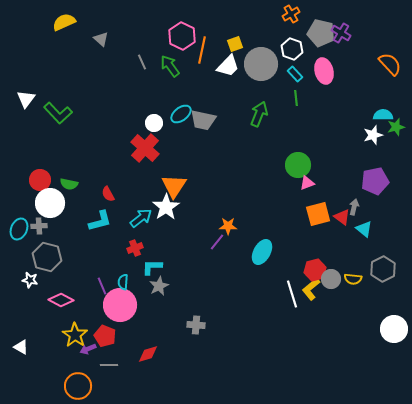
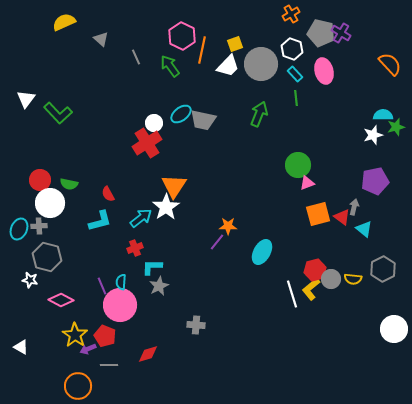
gray line at (142, 62): moved 6 px left, 5 px up
red cross at (145, 148): moved 2 px right, 5 px up; rotated 16 degrees clockwise
cyan semicircle at (123, 282): moved 2 px left
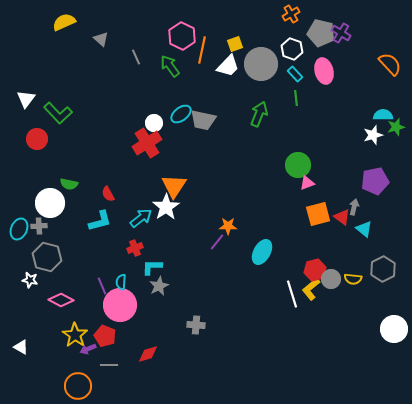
red circle at (40, 180): moved 3 px left, 41 px up
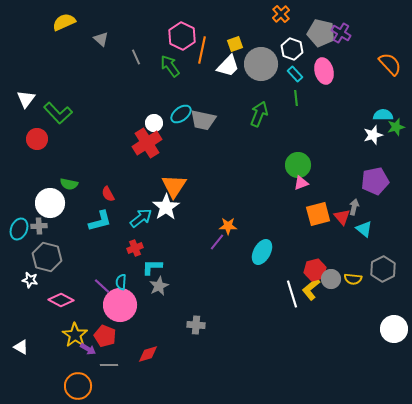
orange cross at (291, 14): moved 10 px left; rotated 12 degrees counterclockwise
pink triangle at (307, 183): moved 6 px left
red triangle at (342, 217): rotated 12 degrees clockwise
purple line at (102, 286): rotated 24 degrees counterclockwise
purple arrow at (88, 349): rotated 126 degrees counterclockwise
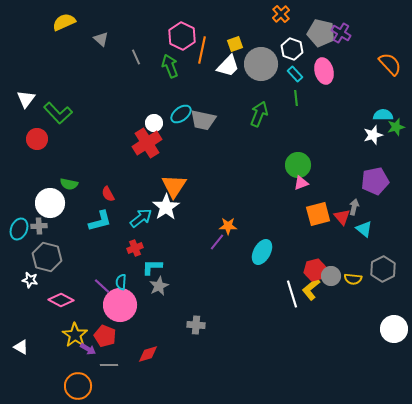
green arrow at (170, 66): rotated 15 degrees clockwise
gray circle at (331, 279): moved 3 px up
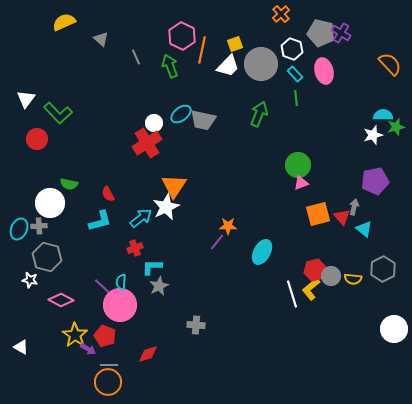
white star at (166, 207): rotated 8 degrees clockwise
orange circle at (78, 386): moved 30 px right, 4 px up
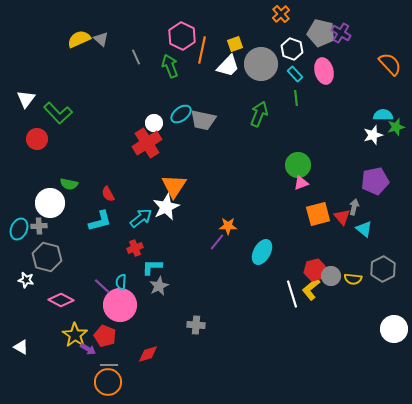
yellow semicircle at (64, 22): moved 15 px right, 17 px down
white star at (30, 280): moved 4 px left
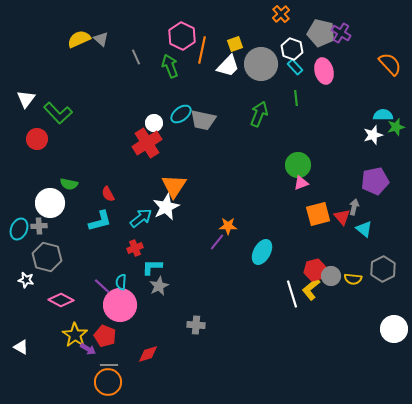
cyan rectangle at (295, 74): moved 7 px up
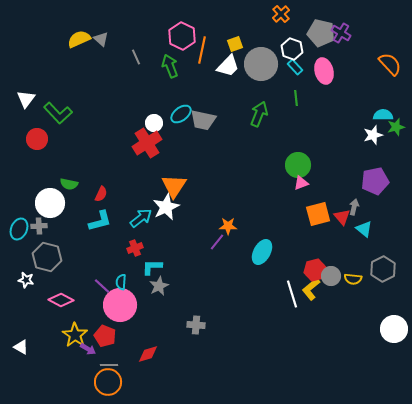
red semicircle at (108, 194): moved 7 px left; rotated 126 degrees counterclockwise
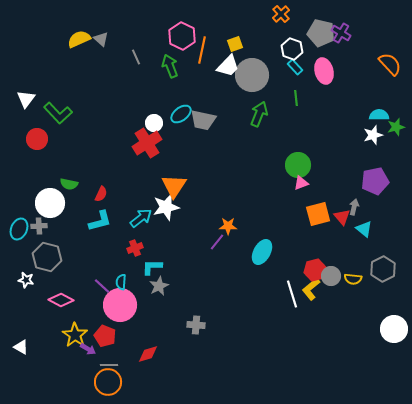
gray circle at (261, 64): moved 9 px left, 11 px down
cyan semicircle at (383, 115): moved 4 px left
white star at (166, 207): rotated 12 degrees clockwise
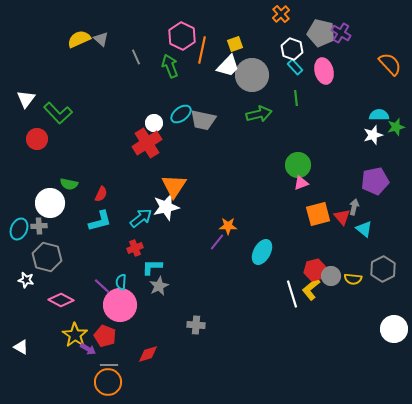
green arrow at (259, 114): rotated 55 degrees clockwise
